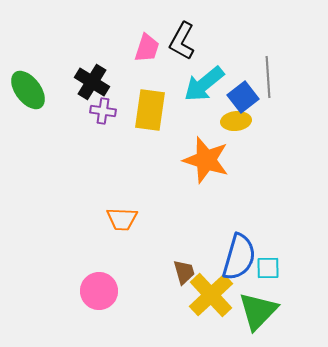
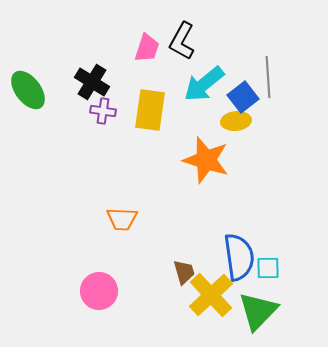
blue semicircle: rotated 24 degrees counterclockwise
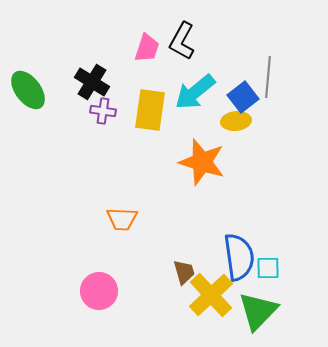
gray line: rotated 9 degrees clockwise
cyan arrow: moved 9 px left, 8 px down
orange star: moved 4 px left, 2 px down
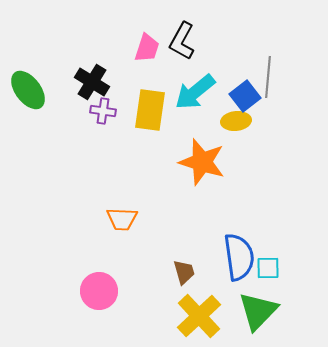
blue square: moved 2 px right, 1 px up
yellow cross: moved 12 px left, 21 px down
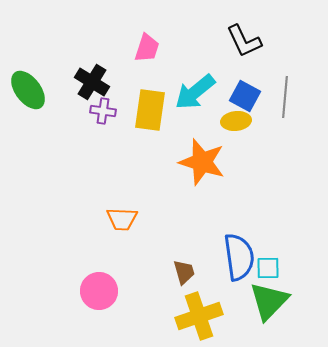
black L-shape: moved 62 px right; rotated 54 degrees counterclockwise
gray line: moved 17 px right, 20 px down
blue square: rotated 24 degrees counterclockwise
green triangle: moved 11 px right, 10 px up
yellow cross: rotated 24 degrees clockwise
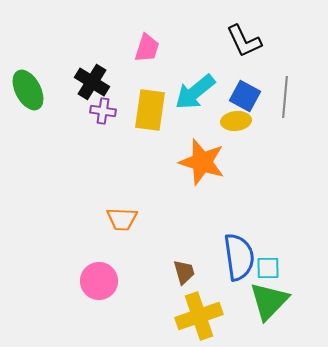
green ellipse: rotated 9 degrees clockwise
pink circle: moved 10 px up
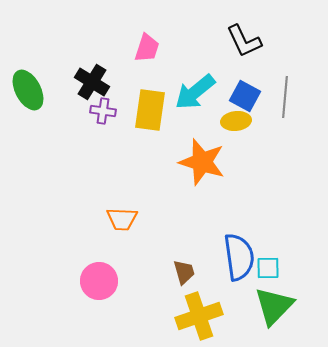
green triangle: moved 5 px right, 5 px down
